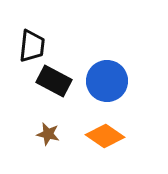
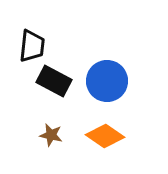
brown star: moved 3 px right, 1 px down
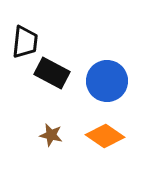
black trapezoid: moved 7 px left, 4 px up
black rectangle: moved 2 px left, 8 px up
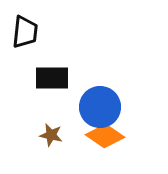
black trapezoid: moved 10 px up
black rectangle: moved 5 px down; rotated 28 degrees counterclockwise
blue circle: moved 7 px left, 26 px down
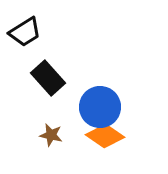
black trapezoid: rotated 52 degrees clockwise
black rectangle: moved 4 px left; rotated 48 degrees clockwise
